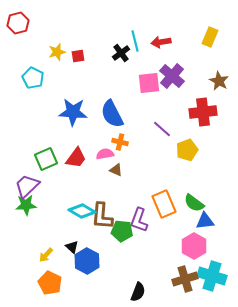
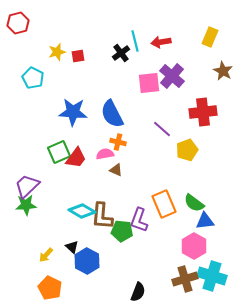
brown star: moved 4 px right, 10 px up
orange cross: moved 2 px left
green square: moved 13 px right, 7 px up
orange pentagon: moved 5 px down
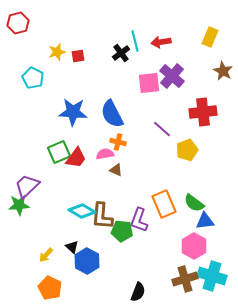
green star: moved 7 px left
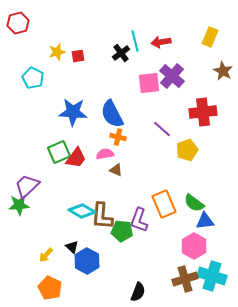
orange cross: moved 5 px up
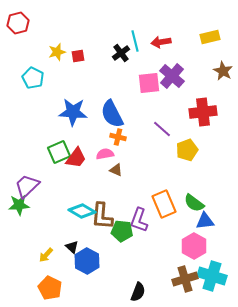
yellow rectangle: rotated 54 degrees clockwise
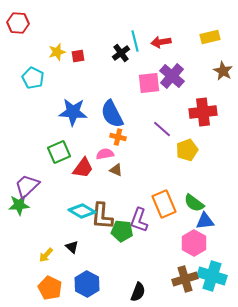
red hexagon: rotated 20 degrees clockwise
red trapezoid: moved 7 px right, 10 px down
pink hexagon: moved 3 px up
blue hexagon: moved 23 px down
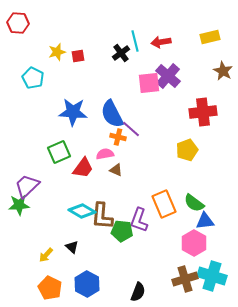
purple cross: moved 4 px left
purple line: moved 31 px left
